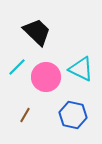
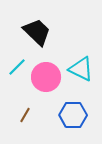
blue hexagon: rotated 12 degrees counterclockwise
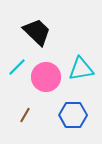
cyan triangle: rotated 36 degrees counterclockwise
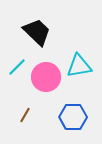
cyan triangle: moved 2 px left, 3 px up
blue hexagon: moved 2 px down
